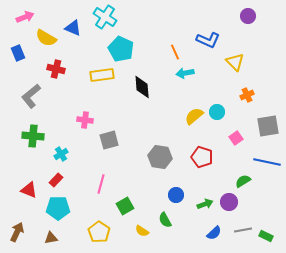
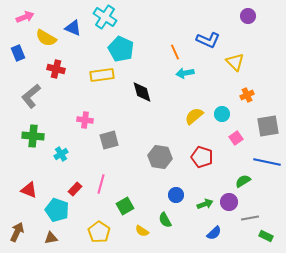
black diamond at (142, 87): moved 5 px down; rotated 10 degrees counterclockwise
cyan circle at (217, 112): moved 5 px right, 2 px down
red rectangle at (56, 180): moved 19 px right, 9 px down
cyan pentagon at (58, 208): moved 1 px left, 2 px down; rotated 20 degrees clockwise
gray line at (243, 230): moved 7 px right, 12 px up
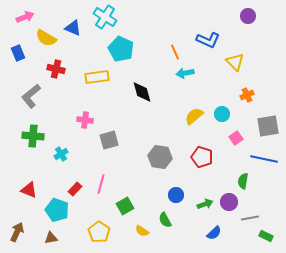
yellow rectangle at (102, 75): moved 5 px left, 2 px down
blue line at (267, 162): moved 3 px left, 3 px up
green semicircle at (243, 181): rotated 49 degrees counterclockwise
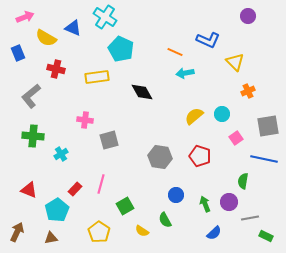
orange line at (175, 52): rotated 42 degrees counterclockwise
black diamond at (142, 92): rotated 15 degrees counterclockwise
orange cross at (247, 95): moved 1 px right, 4 px up
red pentagon at (202, 157): moved 2 px left, 1 px up
green arrow at (205, 204): rotated 91 degrees counterclockwise
cyan pentagon at (57, 210): rotated 20 degrees clockwise
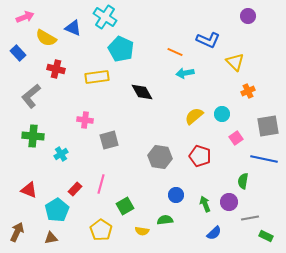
blue rectangle at (18, 53): rotated 21 degrees counterclockwise
green semicircle at (165, 220): rotated 112 degrees clockwise
yellow semicircle at (142, 231): rotated 24 degrees counterclockwise
yellow pentagon at (99, 232): moved 2 px right, 2 px up
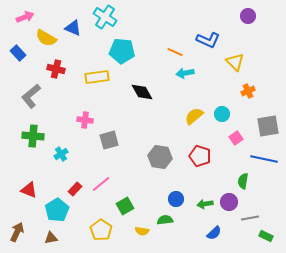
cyan pentagon at (121, 49): moved 1 px right, 2 px down; rotated 20 degrees counterclockwise
pink line at (101, 184): rotated 36 degrees clockwise
blue circle at (176, 195): moved 4 px down
green arrow at (205, 204): rotated 77 degrees counterclockwise
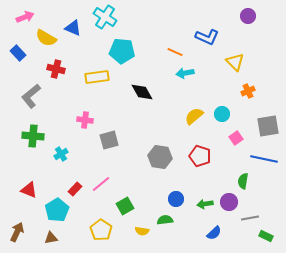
blue L-shape at (208, 40): moved 1 px left, 3 px up
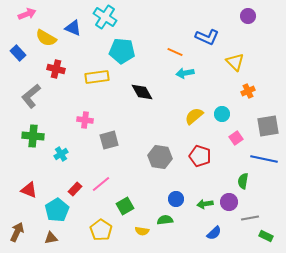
pink arrow at (25, 17): moved 2 px right, 3 px up
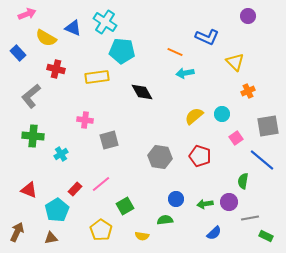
cyan cross at (105, 17): moved 5 px down
blue line at (264, 159): moved 2 px left, 1 px down; rotated 28 degrees clockwise
yellow semicircle at (142, 231): moved 5 px down
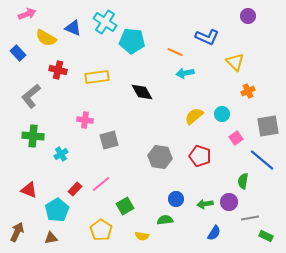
cyan pentagon at (122, 51): moved 10 px right, 10 px up
red cross at (56, 69): moved 2 px right, 1 px down
blue semicircle at (214, 233): rotated 14 degrees counterclockwise
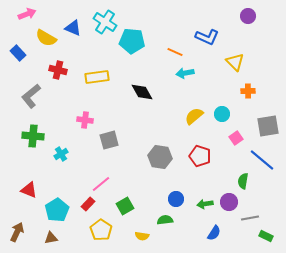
orange cross at (248, 91): rotated 24 degrees clockwise
red rectangle at (75, 189): moved 13 px right, 15 px down
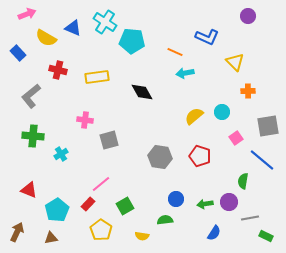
cyan circle at (222, 114): moved 2 px up
